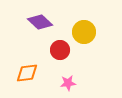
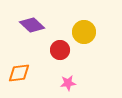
purple diamond: moved 8 px left, 3 px down
orange diamond: moved 8 px left
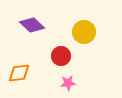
red circle: moved 1 px right, 6 px down
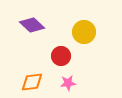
orange diamond: moved 13 px right, 9 px down
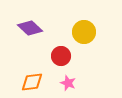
purple diamond: moved 2 px left, 3 px down
pink star: rotated 28 degrees clockwise
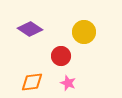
purple diamond: moved 1 px down; rotated 10 degrees counterclockwise
